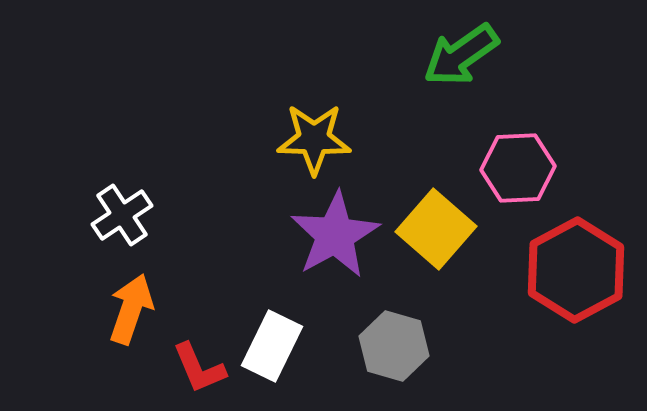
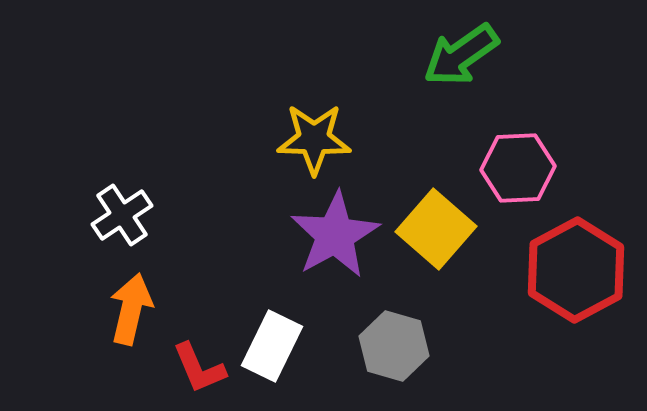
orange arrow: rotated 6 degrees counterclockwise
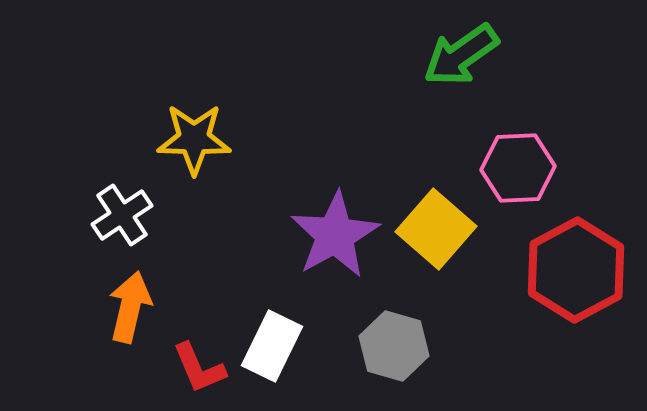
yellow star: moved 120 px left
orange arrow: moved 1 px left, 2 px up
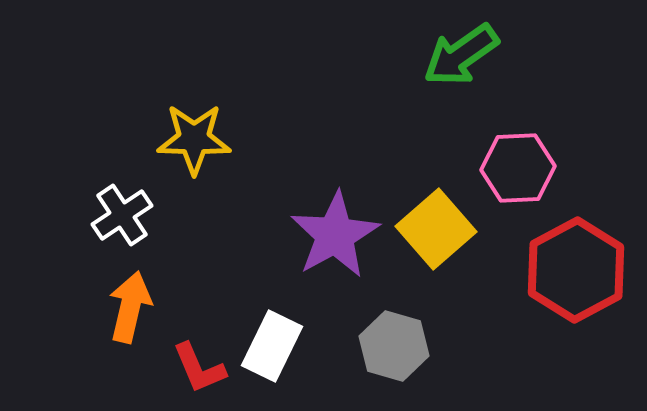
yellow square: rotated 8 degrees clockwise
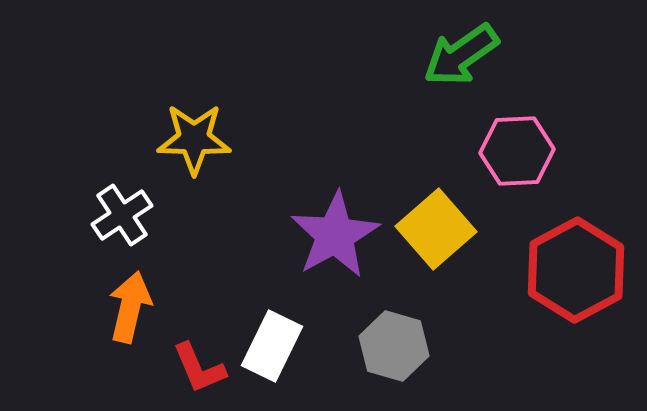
pink hexagon: moved 1 px left, 17 px up
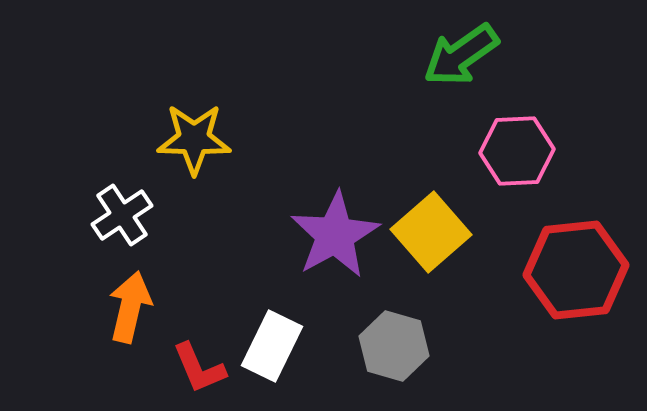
yellow square: moved 5 px left, 3 px down
red hexagon: rotated 22 degrees clockwise
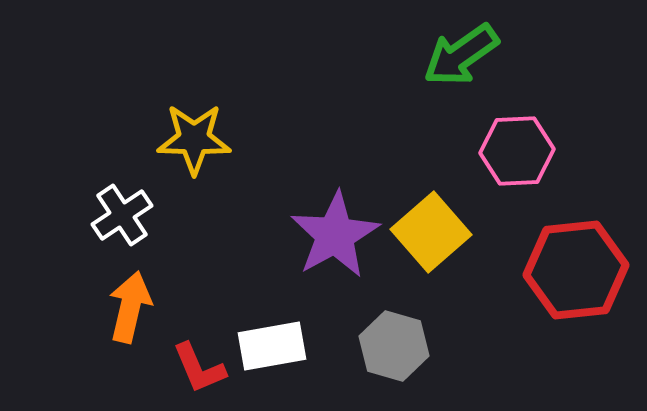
white rectangle: rotated 54 degrees clockwise
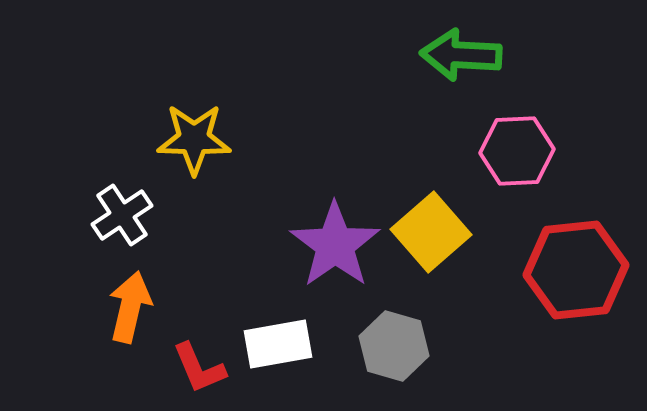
green arrow: rotated 38 degrees clockwise
purple star: moved 10 px down; rotated 6 degrees counterclockwise
white rectangle: moved 6 px right, 2 px up
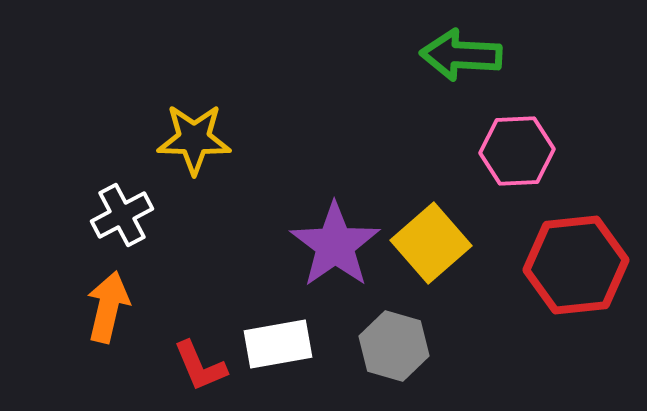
white cross: rotated 6 degrees clockwise
yellow square: moved 11 px down
red hexagon: moved 5 px up
orange arrow: moved 22 px left
red L-shape: moved 1 px right, 2 px up
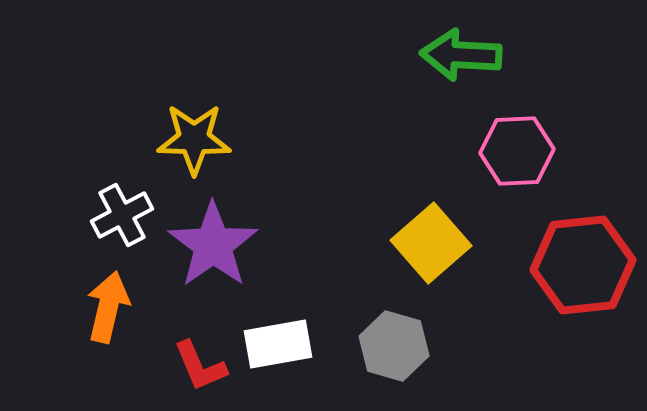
purple star: moved 122 px left
red hexagon: moved 7 px right
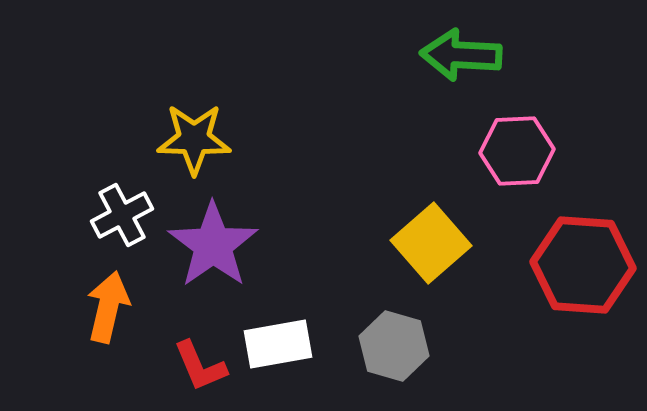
red hexagon: rotated 10 degrees clockwise
